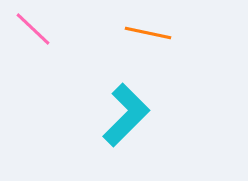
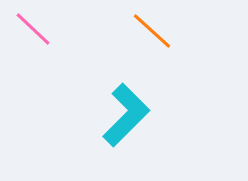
orange line: moved 4 px right, 2 px up; rotated 30 degrees clockwise
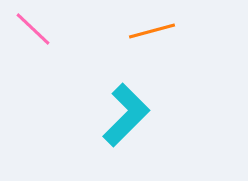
orange line: rotated 57 degrees counterclockwise
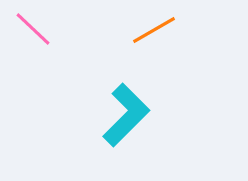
orange line: moved 2 px right, 1 px up; rotated 15 degrees counterclockwise
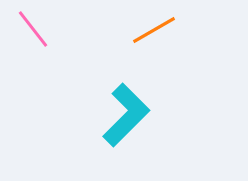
pink line: rotated 9 degrees clockwise
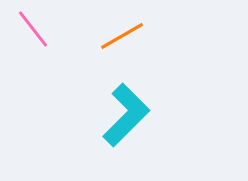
orange line: moved 32 px left, 6 px down
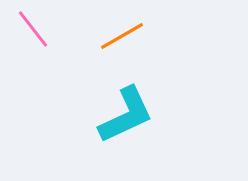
cyan L-shape: rotated 20 degrees clockwise
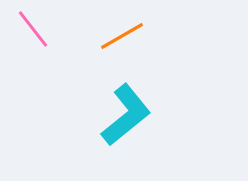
cyan L-shape: rotated 14 degrees counterclockwise
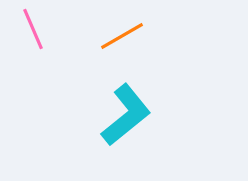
pink line: rotated 15 degrees clockwise
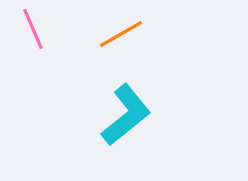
orange line: moved 1 px left, 2 px up
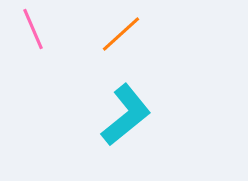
orange line: rotated 12 degrees counterclockwise
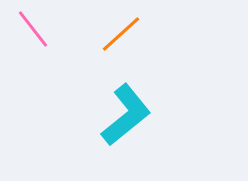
pink line: rotated 15 degrees counterclockwise
